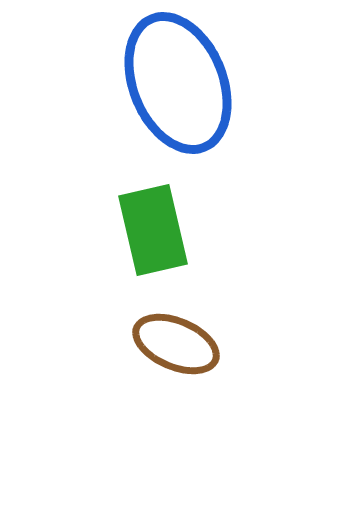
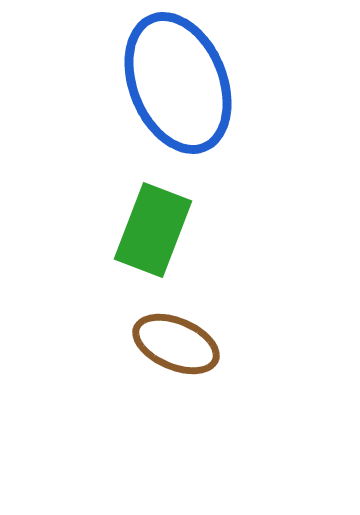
green rectangle: rotated 34 degrees clockwise
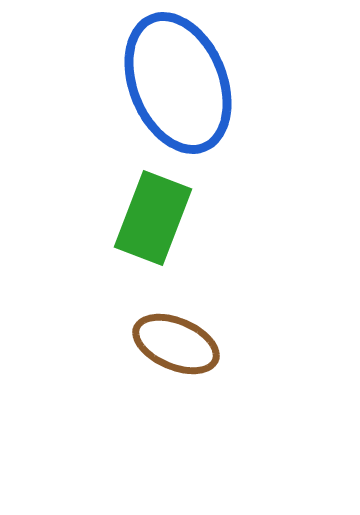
green rectangle: moved 12 px up
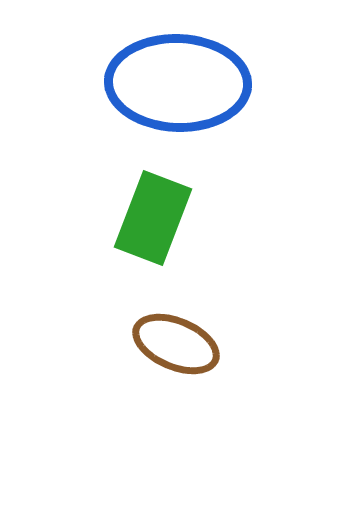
blue ellipse: rotated 66 degrees counterclockwise
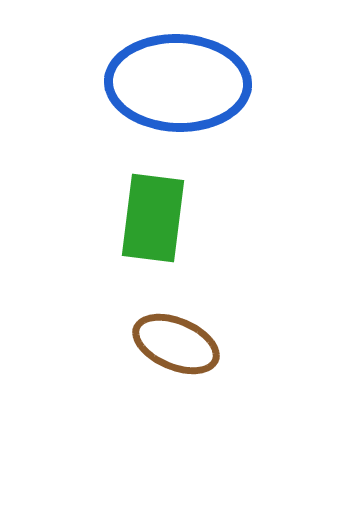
green rectangle: rotated 14 degrees counterclockwise
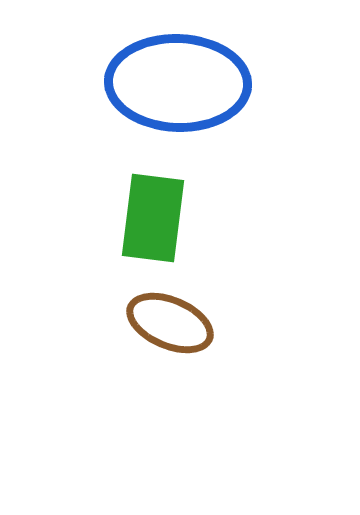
brown ellipse: moved 6 px left, 21 px up
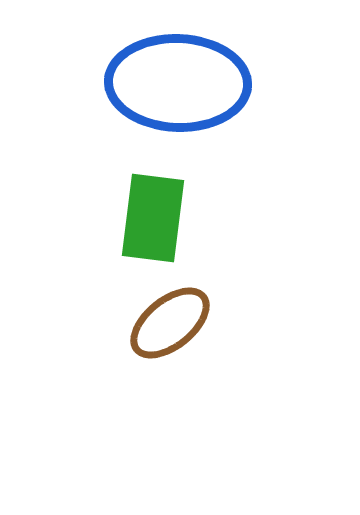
brown ellipse: rotated 62 degrees counterclockwise
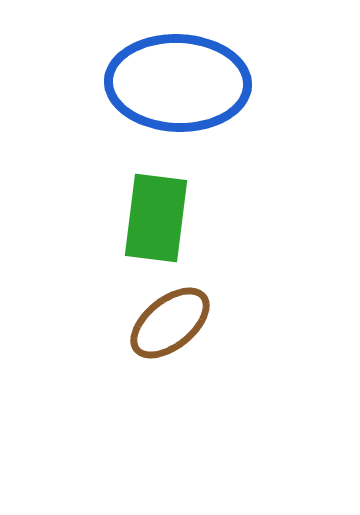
green rectangle: moved 3 px right
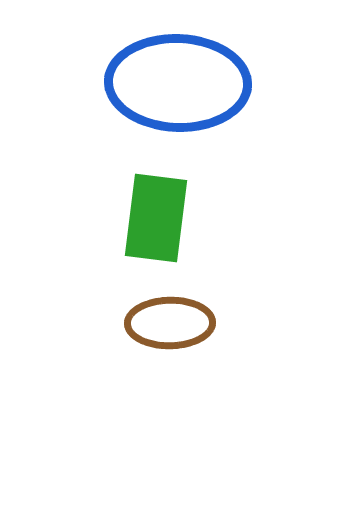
brown ellipse: rotated 38 degrees clockwise
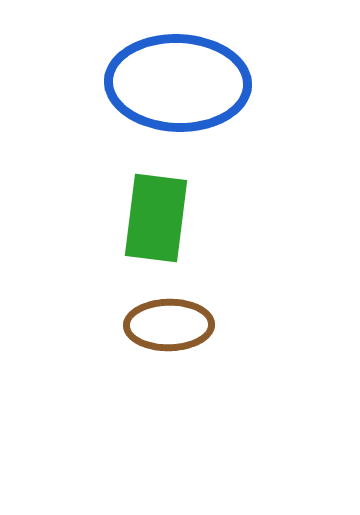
brown ellipse: moved 1 px left, 2 px down
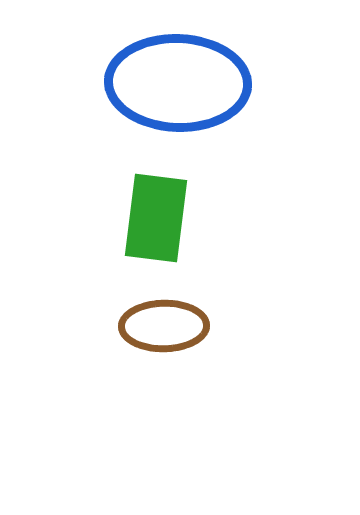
brown ellipse: moved 5 px left, 1 px down
